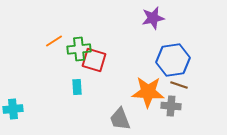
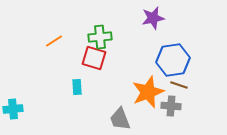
green cross: moved 21 px right, 12 px up
red square: moved 2 px up
orange star: rotated 24 degrees counterclockwise
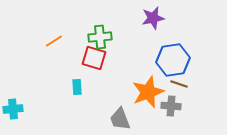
brown line: moved 1 px up
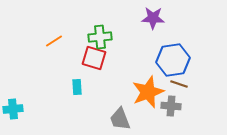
purple star: rotated 15 degrees clockwise
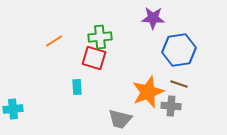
blue hexagon: moved 6 px right, 10 px up
gray trapezoid: rotated 55 degrees counterclockwise
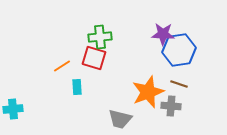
purple star: moved 10 px right, 16 px down
orange line: moved 8 px right, 25 px down
